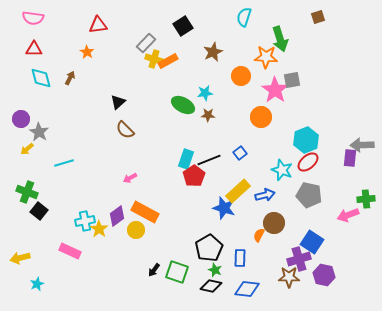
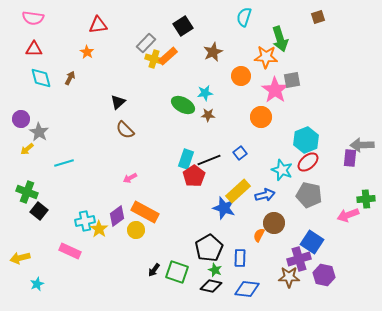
orange rectangle at (168, 61): moved 5 px up; rotated 12 degrees counterclockwise
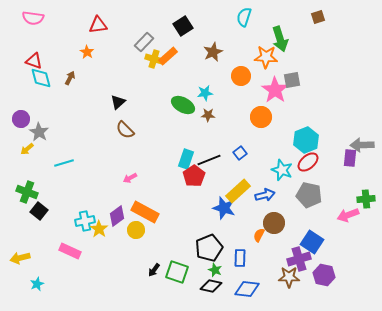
gray rectangle at (146, 43): moved 2 px left, 1 px up
red triangle at (34, 49): moved 12 px down; rotated 18 degrees clockwise
black pentagon at (209, 248): rotated 8 degrees clockwise
